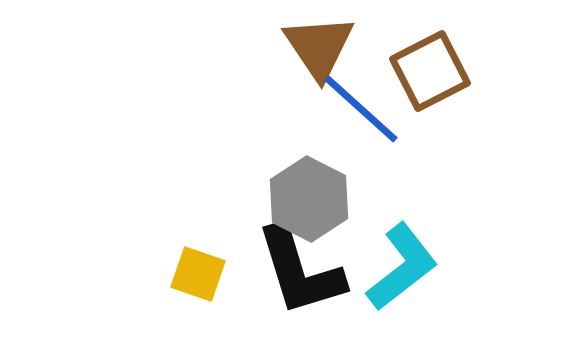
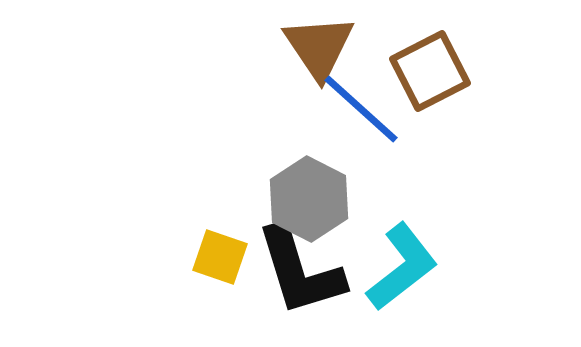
yellow square: moved 22 px right, 17 px up
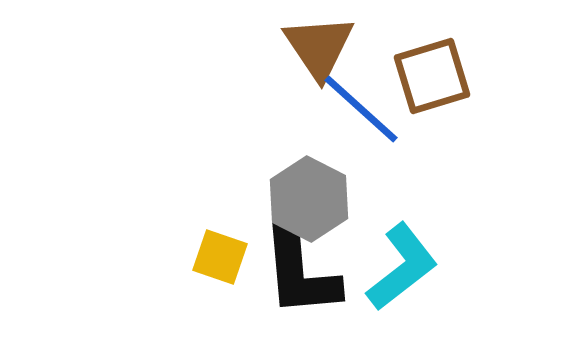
brown square: moved 2 px right, 5 px down; rotated 10 degrees clockwise
black L-shape: rotated 12 degrees clockwise
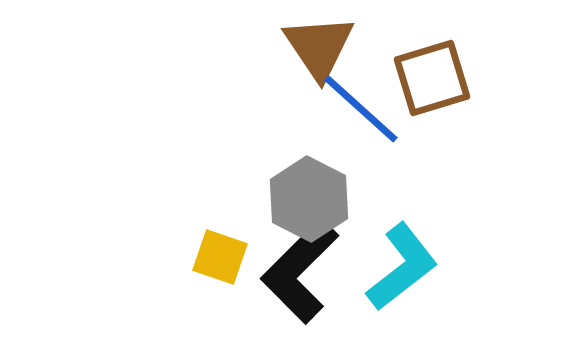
brown square: moved 2 px down
black L-shape: rotated 50 degrees clockwise
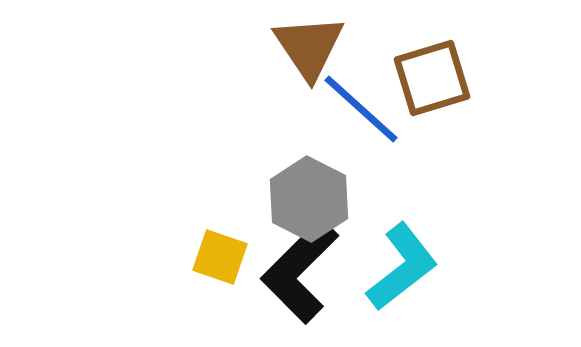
brown triangle: moved 10 px left
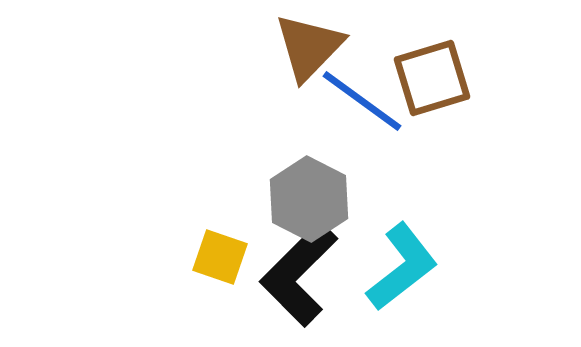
brown triangle: rotated 18 degrees clockwise
blue line: moved 1 px right, 8 px up; rotated 6 degrees counterclockwise
black L-shape: moved 1 px left, 3 px down
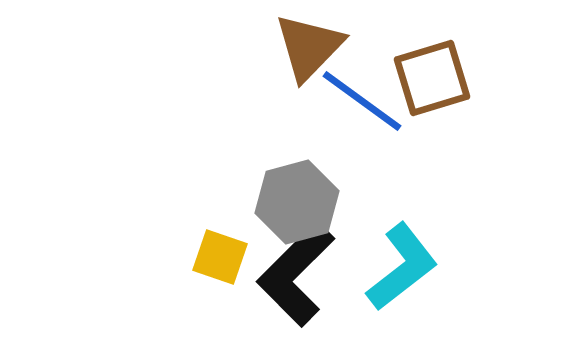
gray hexagon: moved 12 px left, 3 px down; rotated 18 degrees clockwise
black L-shape: moved 3 px left
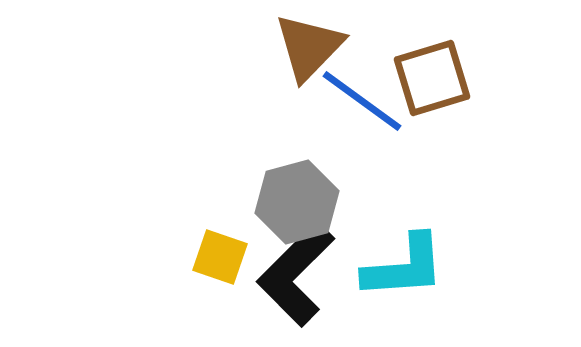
cyan L-shape: moved 2 px right; rotated 34 degrees clockwise
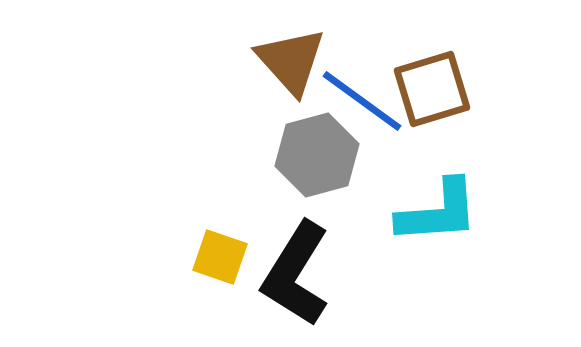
brown triangle: moved 18 px left, 14 px down; rotated 26 degrees counterclockwise
brown square: moved 11 px down
gray hexagon: moved 20 px right, 47 px up
cyan L-shape: moved 34 px right, 55 px up
black L-shape: rotated 13 degrees counterclockwise
